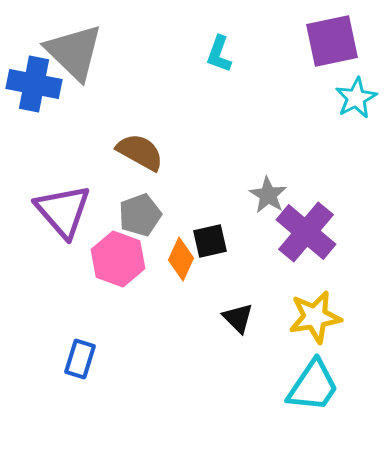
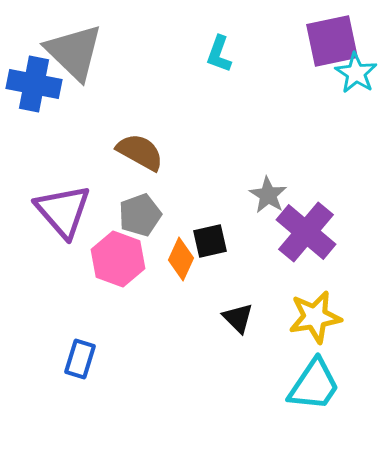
cyan star: moved 25 px up; rotated 12 degrees counterclockwise
cyan trapezoid: moved 1 px right, 1 px up
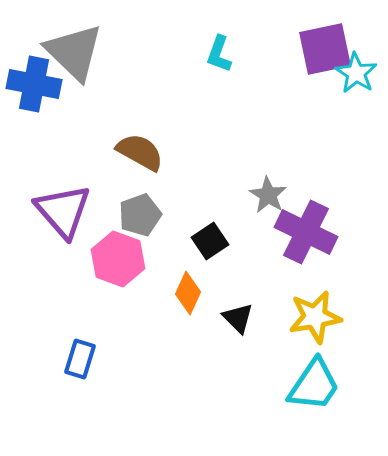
purple square: moved 7 px left, 8 px down
purple cross: rotated 14 degrees counterclockwise
black square: rotated 21 degrees counterclockwise
orange diamond: moved 7 px right, 34 px down
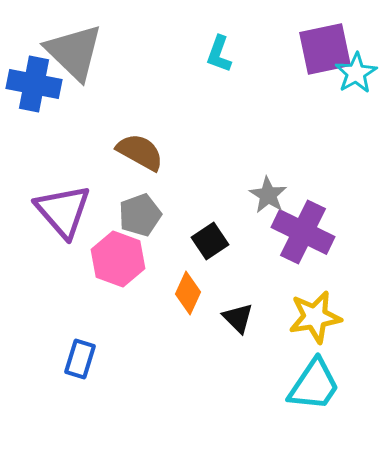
cyan star: rotated 9 degrees clockwise
purple cross: moved 3 px left
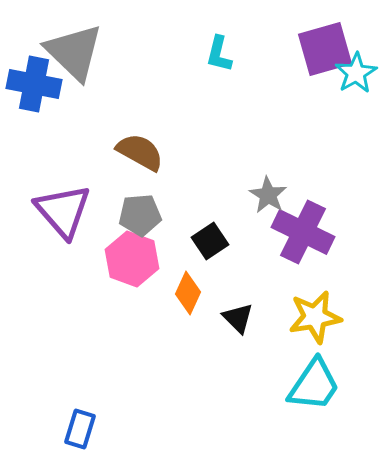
purple square: rotated 4 degrees counterclockwise
cyan L-shape: rotated 6 degrees counterclockwise
gray pentagon: rotated 15 degrees clockwise
pink hexagon: moved 14 px right
blue rectangle: moved 70 px down
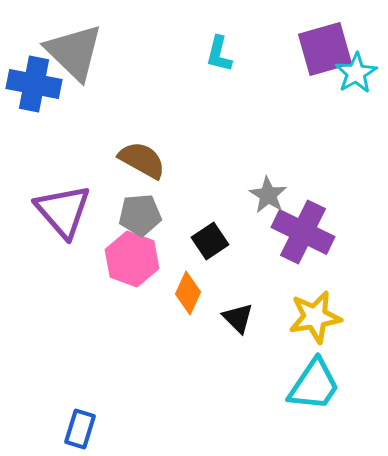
brown semicircle: moved 2 px right, 8 px down
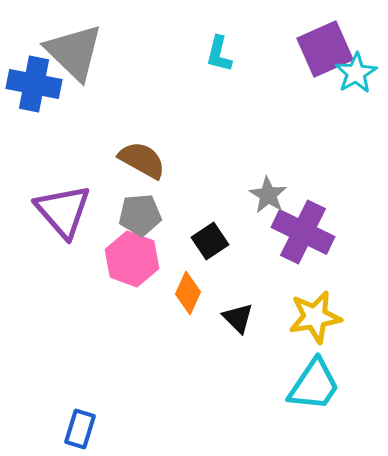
purple square: rotated 8 degrees counterclockwise
